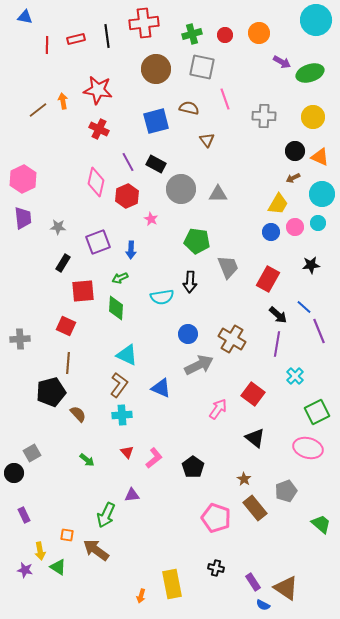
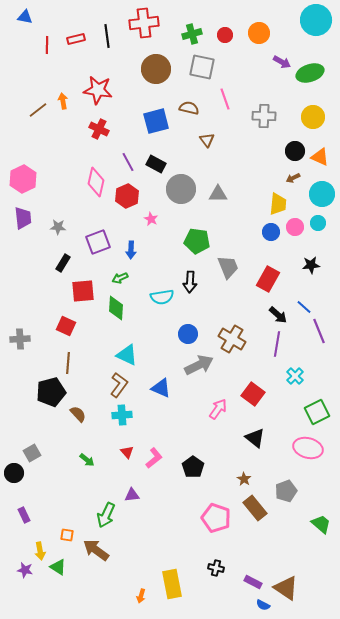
yellow trapezoid at (278, 204): rotated 25 degrees counterclockwise
purple rectangle at (253, 582): rotated 30 degrees counterclockwise
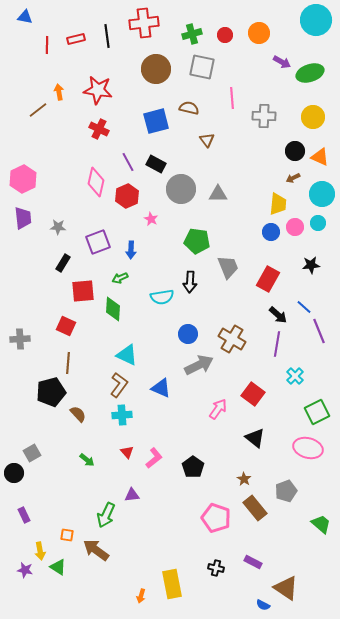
pink line at (225, 99): moved 7 px right, 1 px up; rotated 15 degrees clockwise
orange arrow at (63, 101): moved 4 px left, 9 px up
green diamond at (116, 308): moved 3 px left, 1 px down
purple rectangle at (253, 582): moved 20 px up
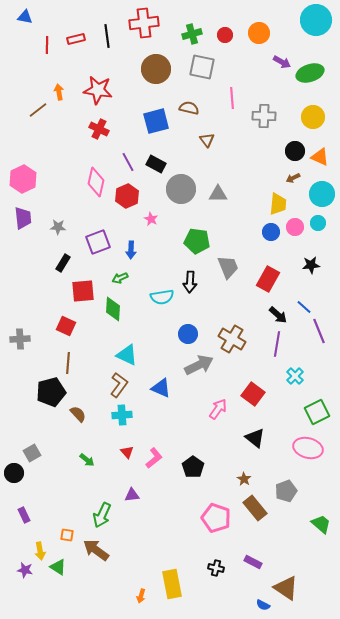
green arrow at (106, 515): moved 4 px left
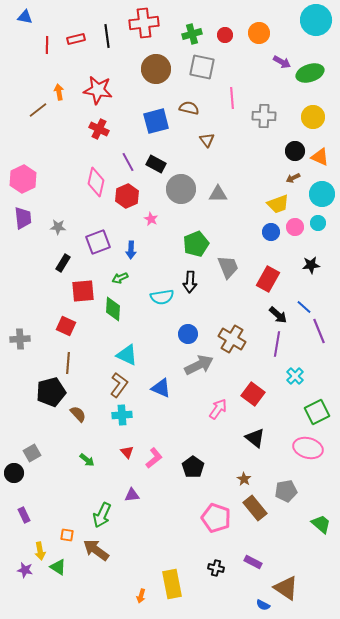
yellow trapezoid at (278, 204): rotated 65 degrees clockwise
green pentagon at (197, 241): moved 1 px left, 3 px down; rotated 30 degrees counterclockwise
gray pentagon at (286, 491): rotated 10 degrees clockwise
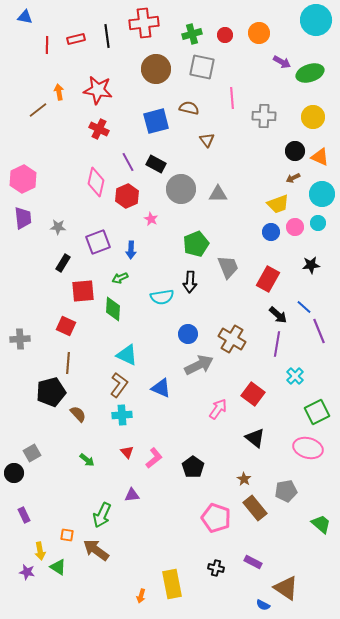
purple star at (25, 570): moved 2 px right, 2 px down
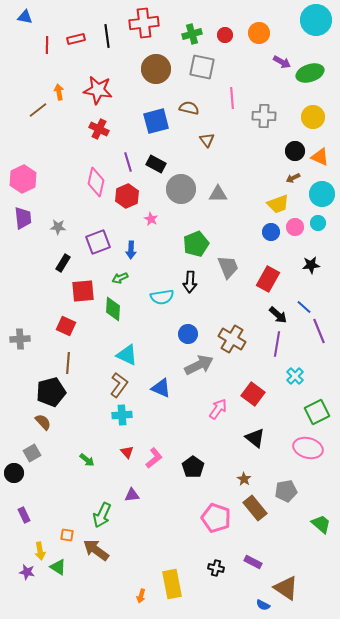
purple line at (128, 162): rotated 12 degrees clockwise
brown semicircle at (78, 414): moved 35 px left, 8 px down
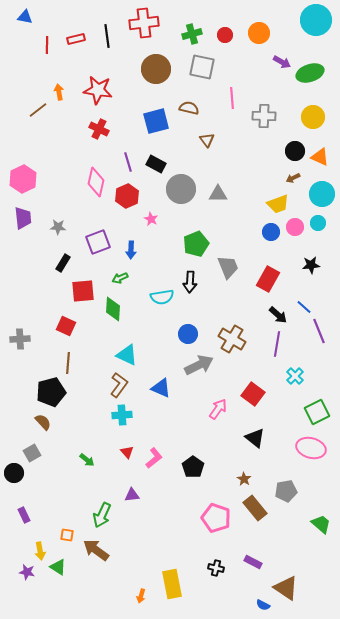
pink ellipse at (308, 448): moved 3 px right
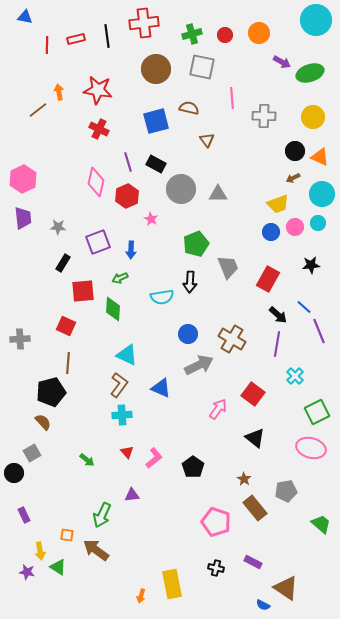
pink pentagon at (216, 518): moved 4 px down
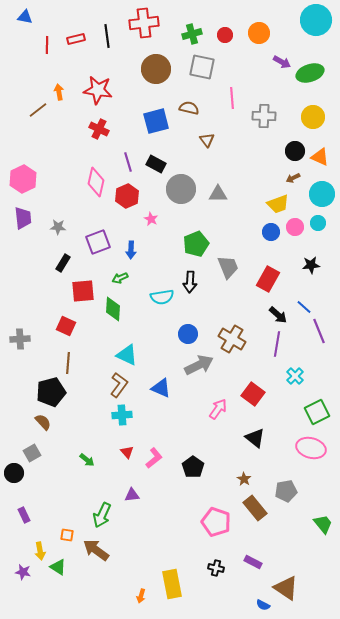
green trapezoid at (321, 524): moved 2 px right; rotated 10 degrees clockwise
purple star at (27, 572): moved 4 px left
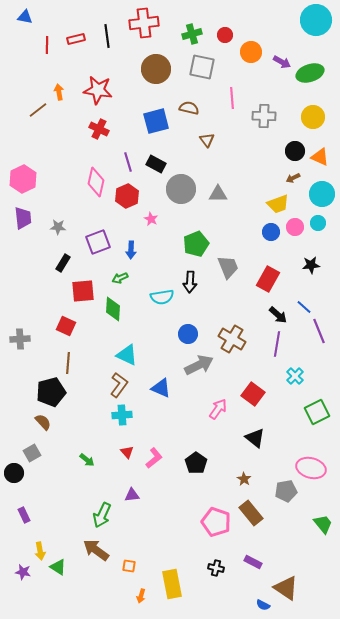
orange circle at (259, 33): moved 8 px left, 19 px down
pink ellipse at (311, 448): moved 20 px down
black pentagon at (193, 467): moved 3 px right, 4 px up
brown rectangle at (255, 508): moved 4 px left, 5 px down
orange square at (67, 535): moved 62 px right, 31 px down
